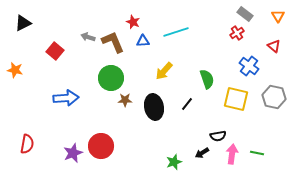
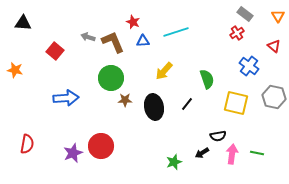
black triangle: rotated 30 degrees clockwise
yellow square: moved 4 px down
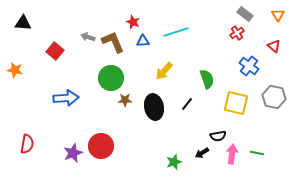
orange triangle: moved 1 px up
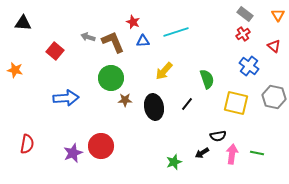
red cross: moved 6 px right, 1 px down
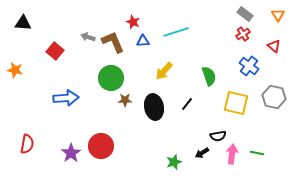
green semicircle: moved 2 px right, 3 px up
purple star: moved 2 px left; rotated 12 degrees counterclockwise
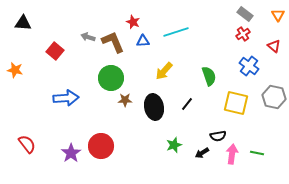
red semicircle: rotated 48 degrees counterclockwise
green star: moved 17 px up
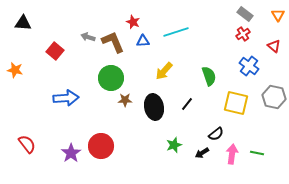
black semicircle: moved 2 px left, 2 px up; rotated 28 degrees counterclockwise
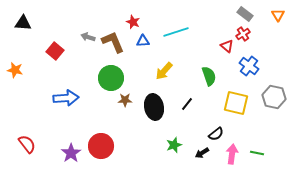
red triangle: moved 47 px left
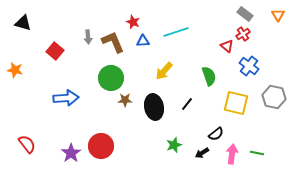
black triangle: rotated 12 degrees clockwise
gray arrow: rotated 112 degrees counterclockwise
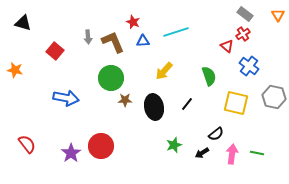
blue arrow: rotated 15 degrees clockwise
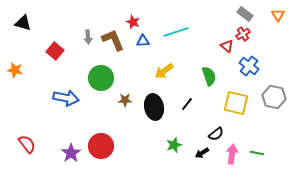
brown L-shape: moved 2 px up
yellow arrow: rotated 12 degrees clockwise
green circle: moved 10 px left
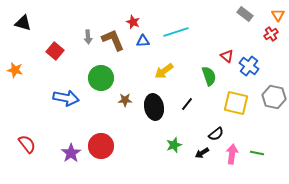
red cross: moved 28 px right
red triangle: moved 10 px down
